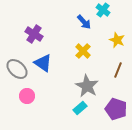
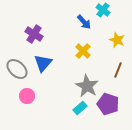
blue triangle: rotated 36 degrees clockwise
purple pentagon: moved 8 px left, 5 px up
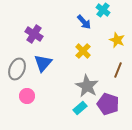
gray ellipse: rotated 70 degrees clockwise
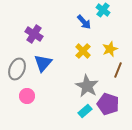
yellow star: moved 7 px left, 9 px down; rotated 28 degrees clockwise
cyan rectangle: moved 5 px right, 3 px down
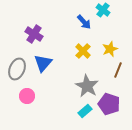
purple pentagon: moved 1 px right
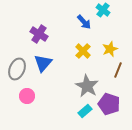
purple cross: moved 5 px right
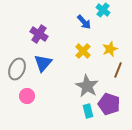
cyan rectangle: moved 3 px right; rotated 64 degrees counterclockwise
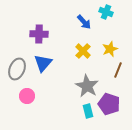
cyan cross: moved 3 px right, 2 px down; rotated 16 degrees counterclockwise
purple cross: rotated 30 degrees counterclockwise
